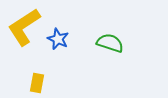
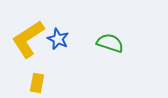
yellow L-shape: moved 4 px right, 12 px down
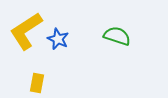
yellow L-shape: moved 2 px left, 8 px up
green semicircle: moved 7 px right, 7 px up
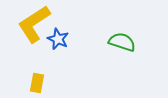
yellow L-shape: moved 8 px right, 7 px up
green semicircle: moved 5 px right, 6 px down
